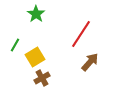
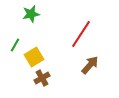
green star: moved 5 px left; rotated 24 degrees clockwise
yellow square: moved 1 px left
brown arrow: moved 3 px down
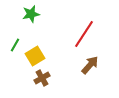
red line: moved 3 px right
yellow square: moved 1 px right, 1 px up
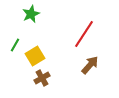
green star: rotated 12 degrees counterclockwise
